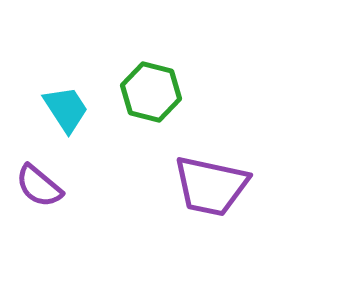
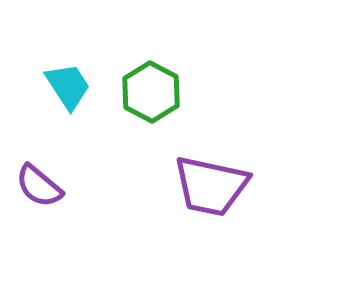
green hexagon: rotated 14 degrees clockwise
cyan trapezoid: moved 2 px right, 23 px up
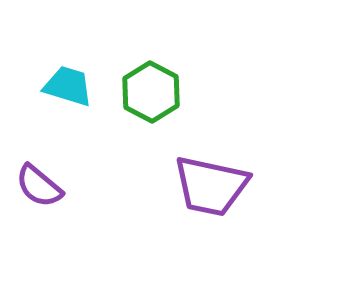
cyan trapezoid: rotated 40 degrees counterclockwise
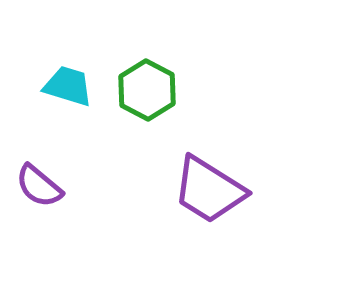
green hexagon: moved 4 px left, 2 px up
purple trapezoid: moved 2 px left, 4 px down; rotated 20 degrees clockwise
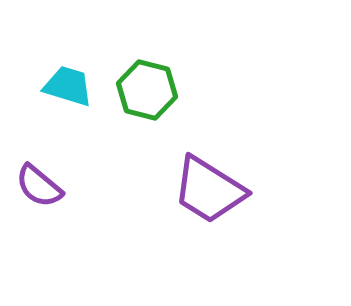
green hexagon: rotated 14 degrees counterclockwise
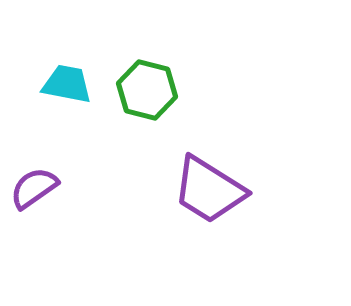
cyan trapezoid: moved 1 px left, 2 px up; rotated 6 degrees counterclockwise
purple semicircle: moved 5 px left, 2 px down; rotated 105 degrees clockwise
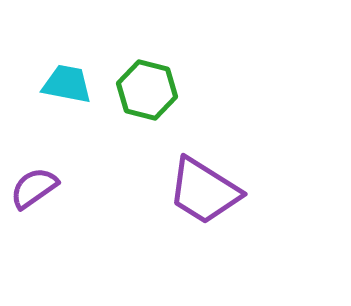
purple trapezoid: moved 5 px left, 1 px down
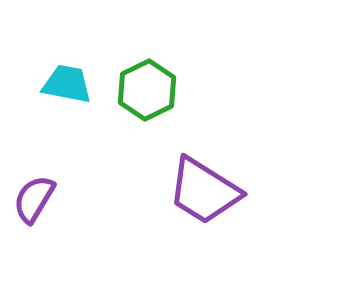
green hexagon: rotated 20 degrees clockwise
purple semicircle: moved 11 px down; rotated 24 degrees counterclockwise
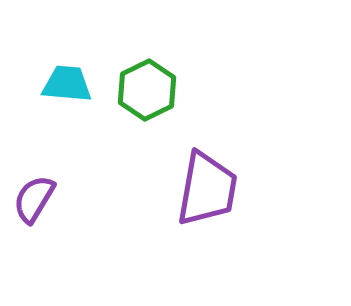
cyan trapezoid: rotated 6 degrees counterclockwise
purple trapezoid: moved 3 px right, 2 px up; rotated 112 degrees counterclockwise
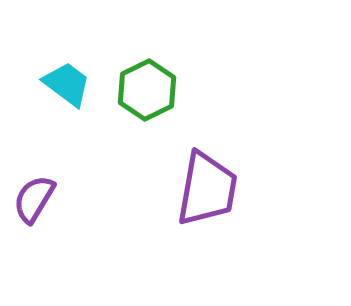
cyan trapezoid: rotated 32 degrees clockwise
